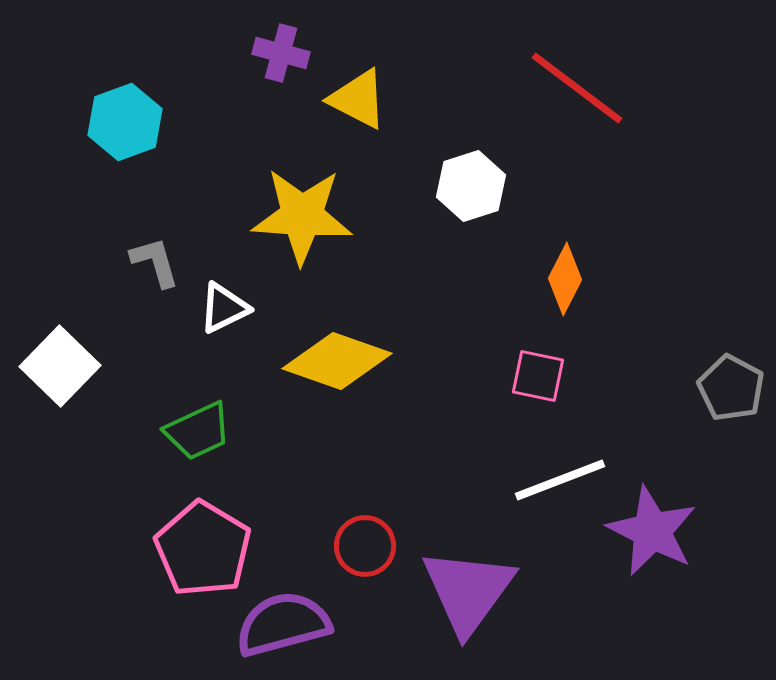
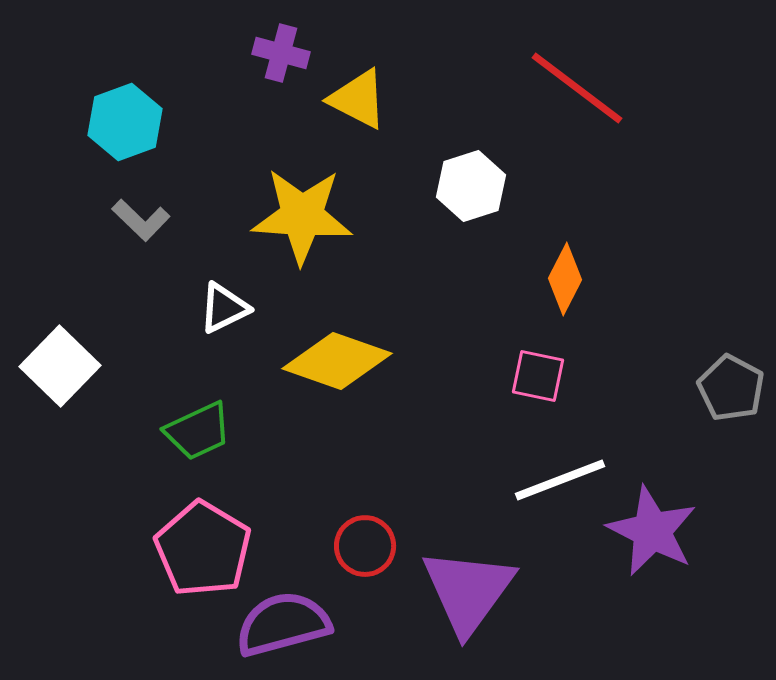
gray L-shape: moved 14 px left, 42 px up; rotated 150 degrees clockwise
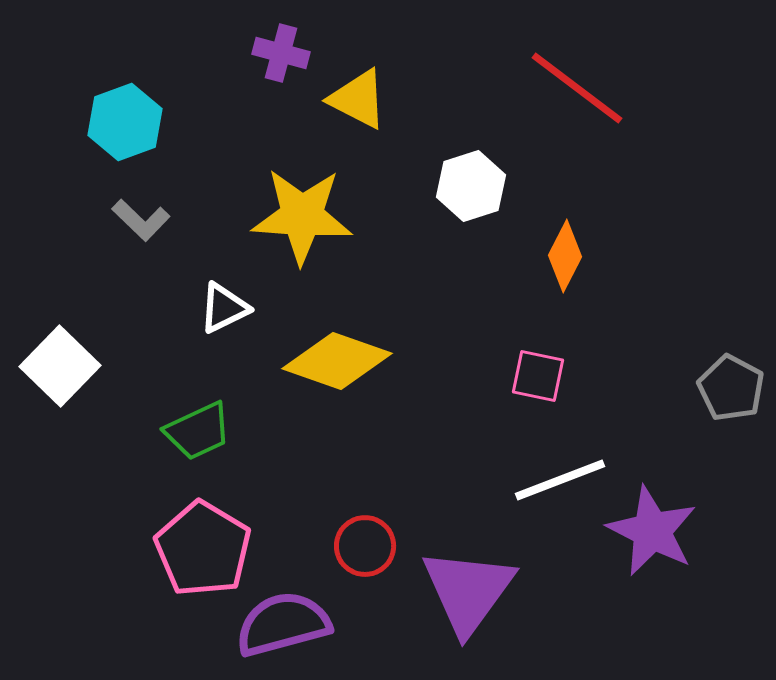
orange diamond: moved 23 px up
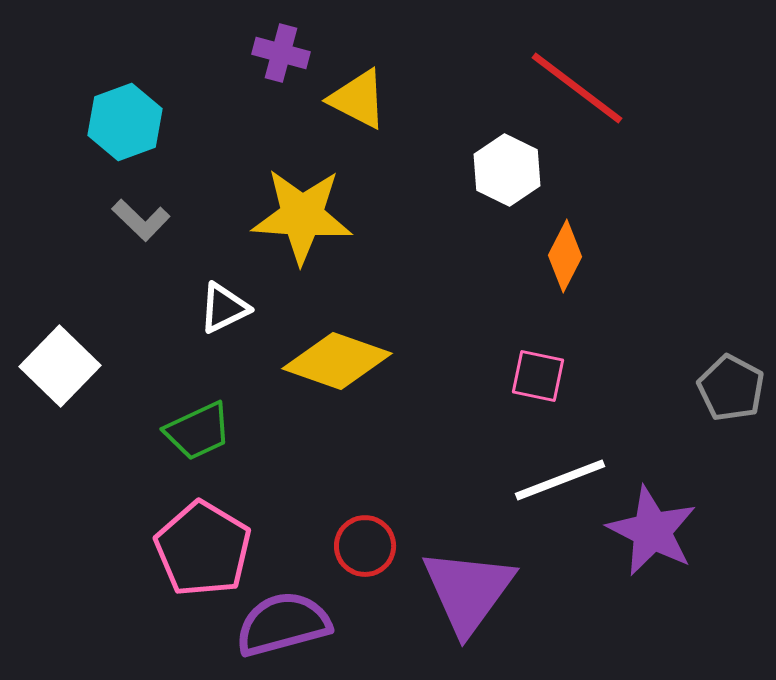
white hexagon: moved 36 px right, 16 px up; rotated 16 degrees counterclockwise
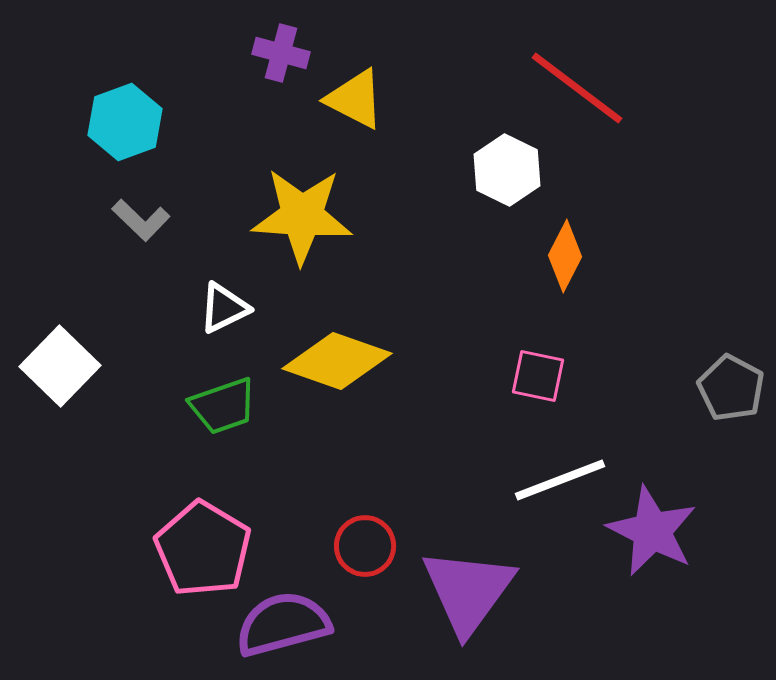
yellow triangle: moved 3 px left
green trapezoid: moved 25 px right, 25 px up; rotated 6 degrees clockwise
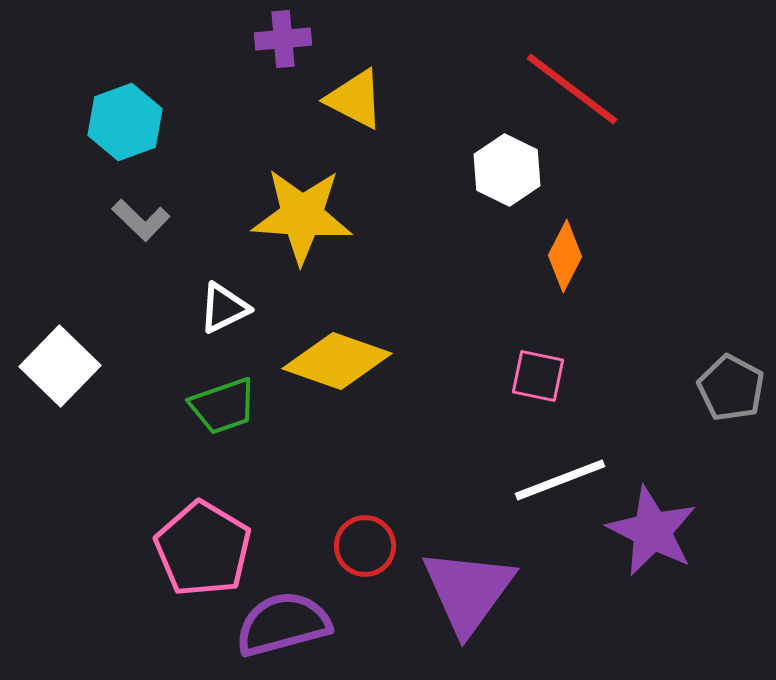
purple cross: moved 2 px right, 14 px up; rotated 20 degrees counterclockwise
red line: moved 5 px left, 1 px down
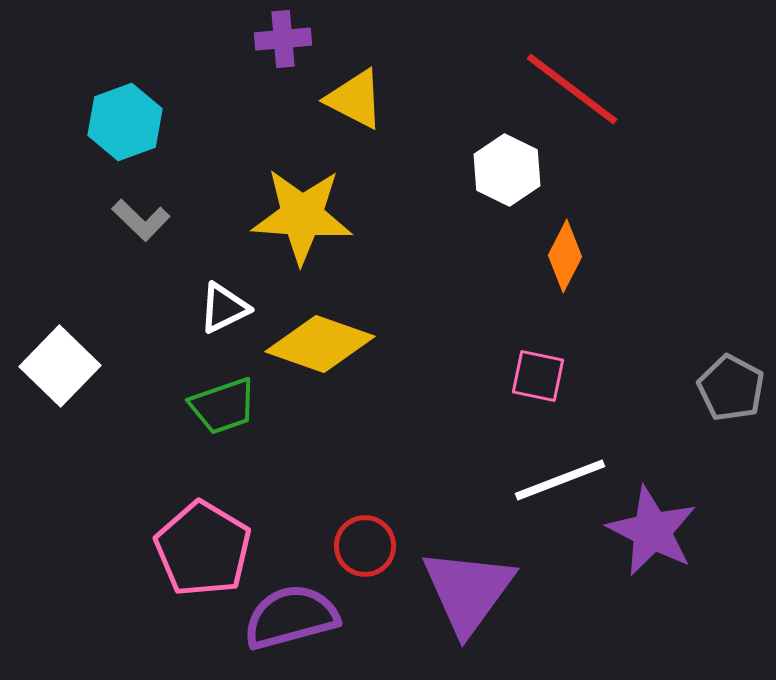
yellow diamond: moved 17 px left, 17 px up
purple semicircle: moved 8 px right, 7 px up
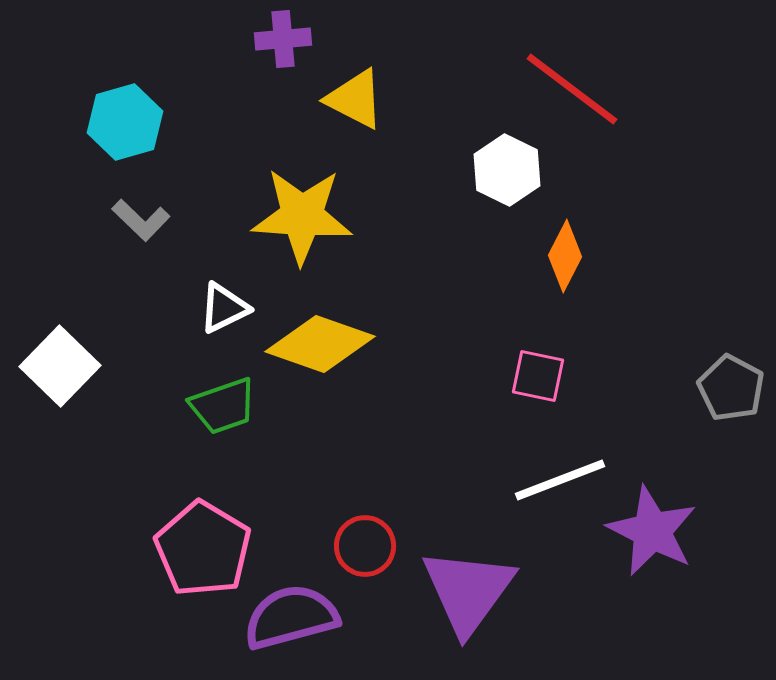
cyan hexagon: rotated 4 degrees clockwise
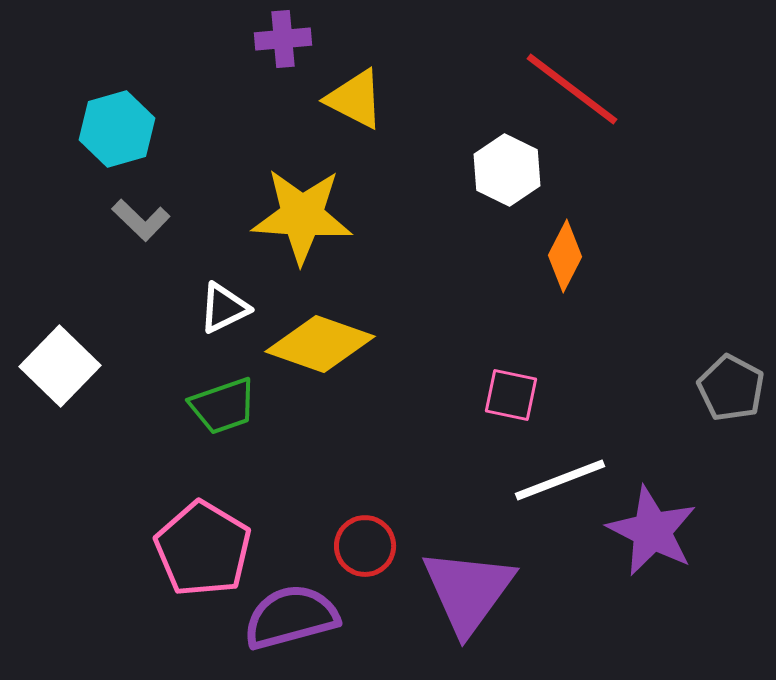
cyan hexagon: moved 8 px left, 7 px down
pink square: moved 27 px left, 19 px down
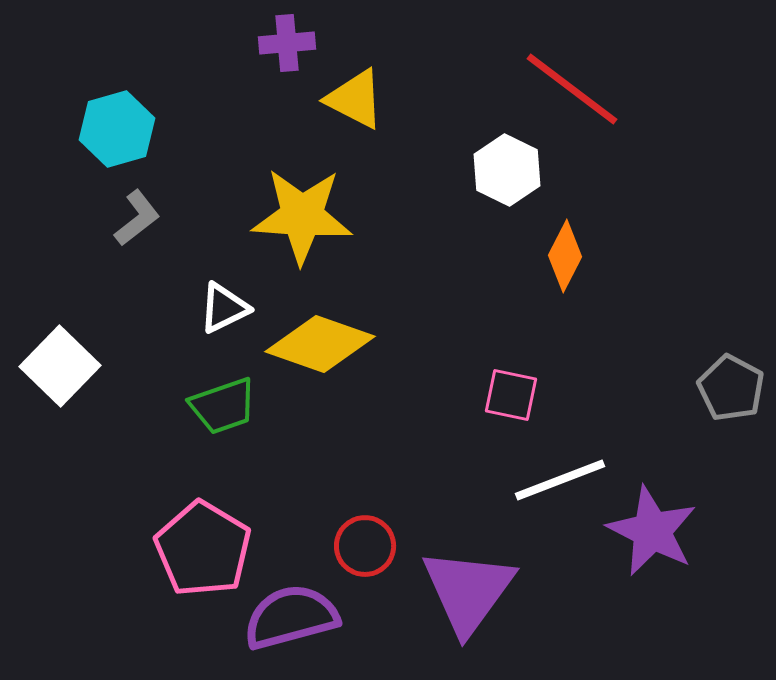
purple cross: moved 4 px right, 4 px down
gray L-shape: moved 4 px left, 2 px up; rotated 82 degrees counterclockwise
